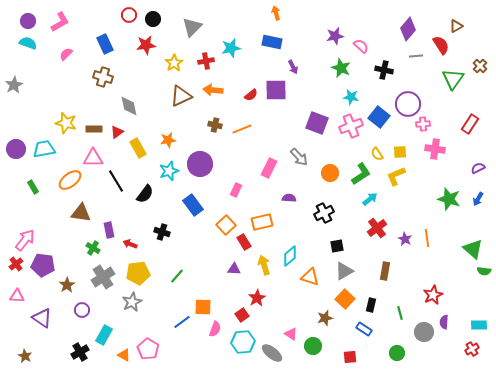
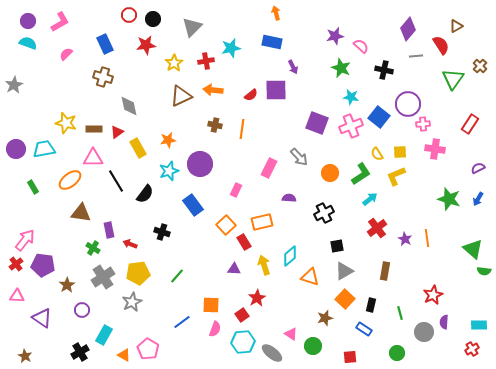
orange line at (242, 129): rotated 60 degrees counterclockwise
orange square at (203, 307): moved 8 px right, 2 px up
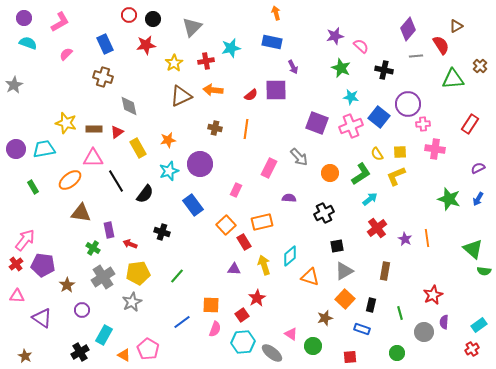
purple circle at (28, 21): moved 4 px left, 3 px up
green triangle at (453, 79): rotated 50 degrees clockwise
brown cross at (215, 125): moved 3 px down
orange line at (242, 129): moved 4 px right
cyan rectangle at (479, 325): rotated 35 degrees counterclockwise
blue rectangle at (364, 329): moved 2 px left; rotated 14 degrees counterclockwise
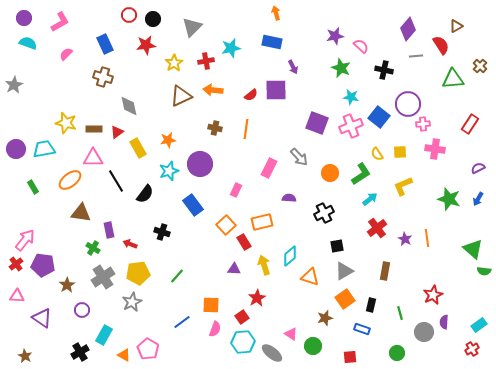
yellow L-shape at (396, 176): moved 7 px right, 10 px down
orange square at (345, 299): rotated 12 degrees clockwise
red square at (242, 315): moved 2 px down
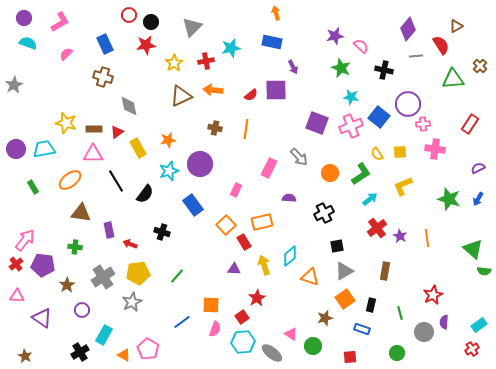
black circle at (153, 19): moved 2 px left, 3 px down
pink triangle at (93, 158): moved 4 px up
purple star at (405, 239): moved 5 px left, 3 px up
green cross at (93, 248): moved 18 px left, 1 px up; rotated 24 degrees counterclockwise
